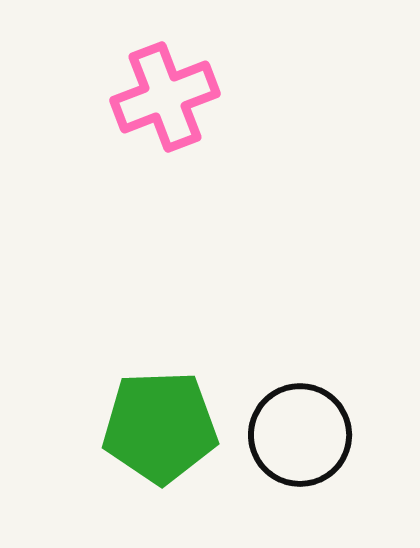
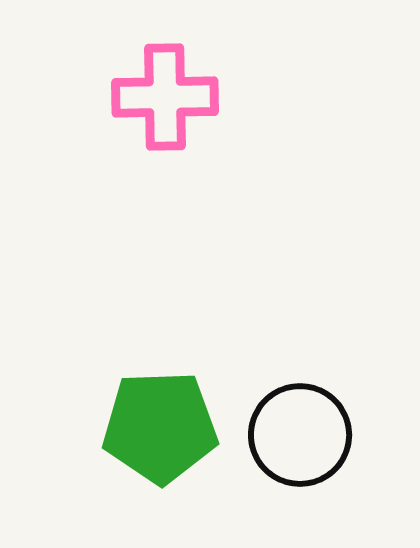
pink cross: rotated 20 degrees clockwise
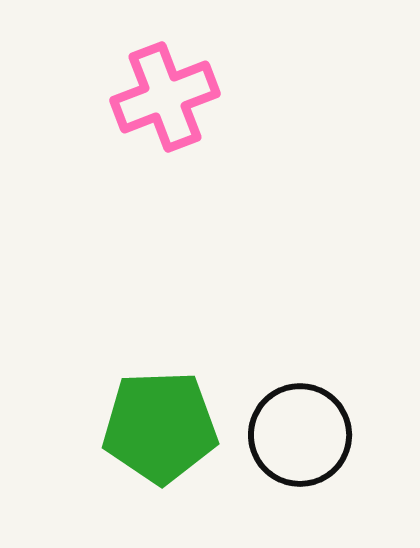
pink cross: rotated 20 degrees counterclockwise
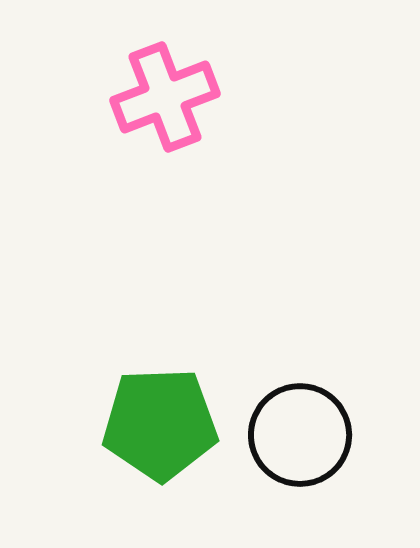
green pentagon: moved 3 px up
